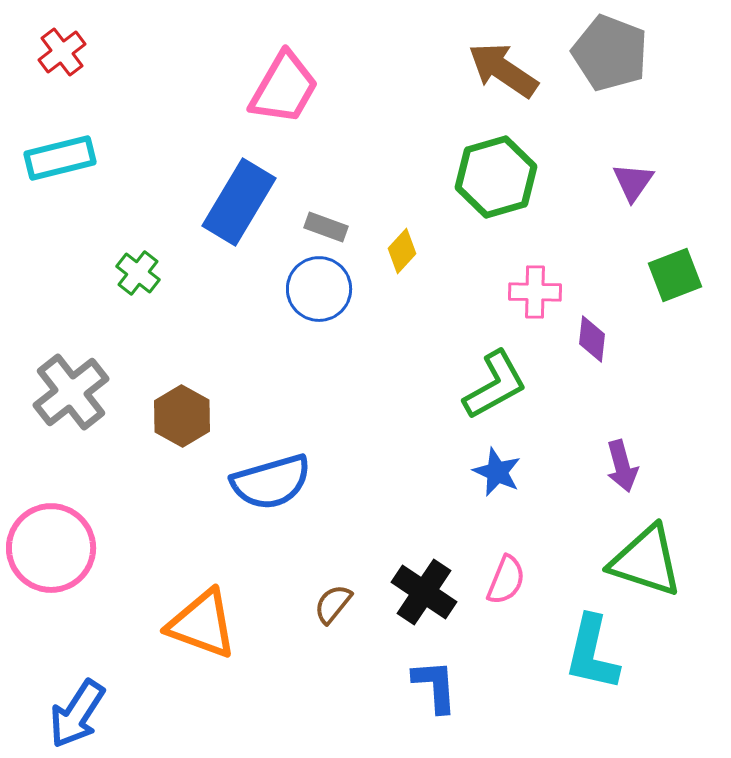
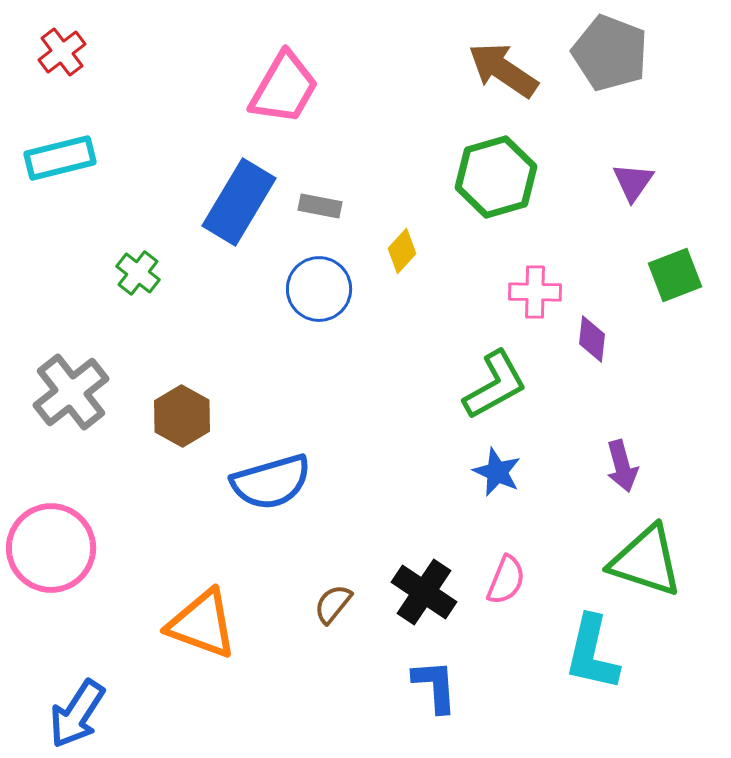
gray rectangle: moved 6 px left, 21 px up; rotated 9 degrees counterclockwise
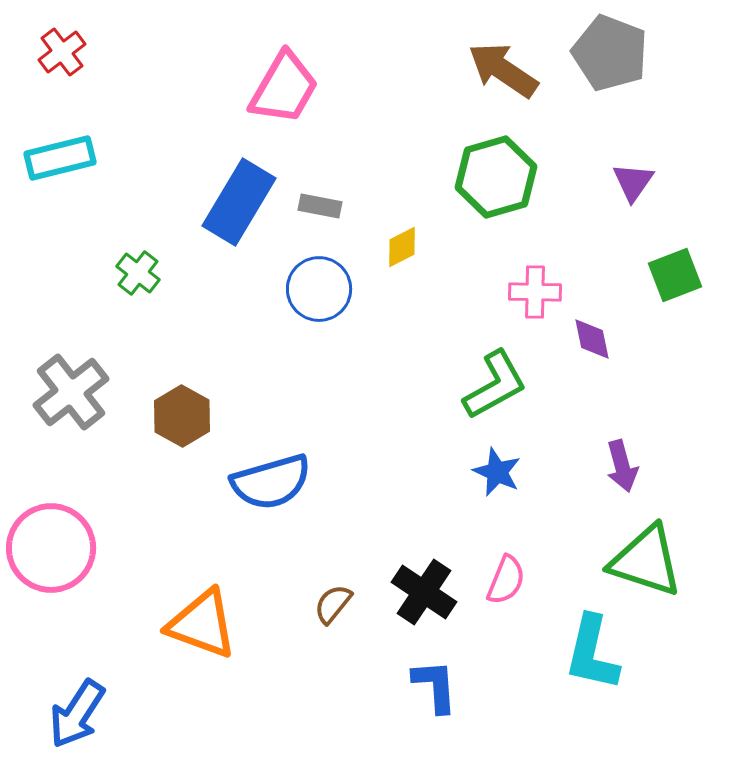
yellow diamond: moved 4 px up; rotated 21 degrees clockwise
purple diamond: rotated 18 degrees counterclockwise
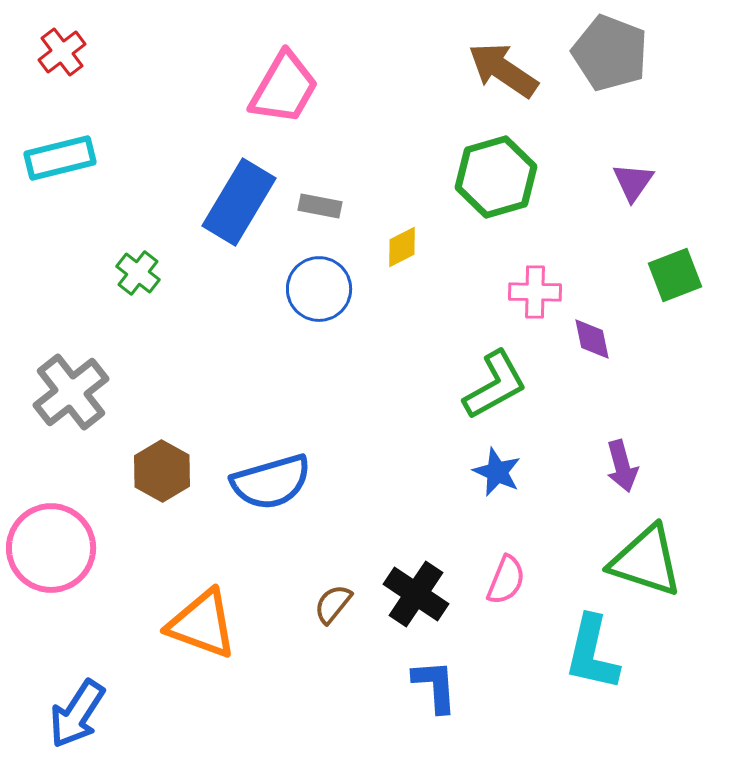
brown hexagon: moved 20 px left, 55 px down
black cross: moved 8 px left, 2 px down
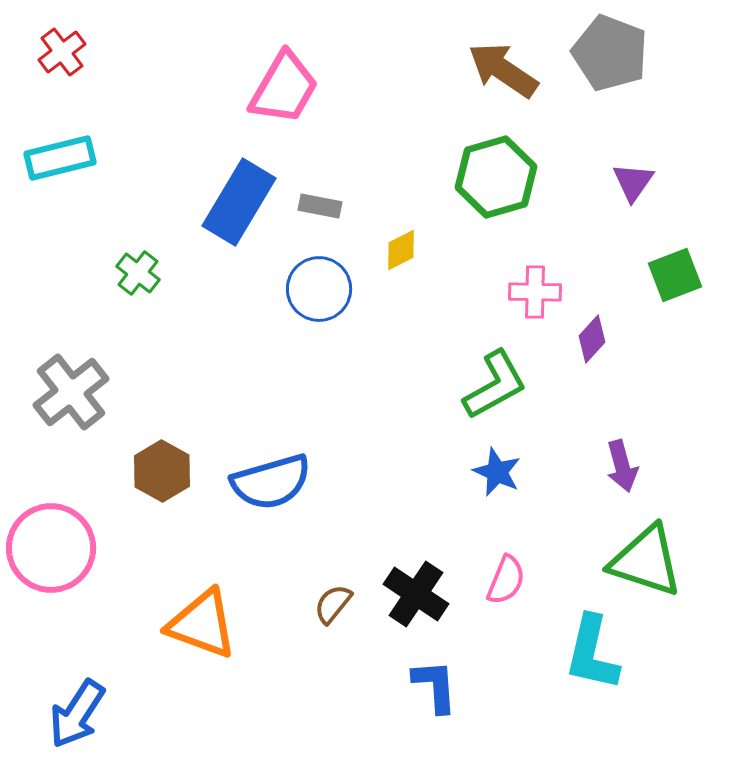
yellow diamond: moved 1 px left, 3 px down
purple diamond: rotated 54 degrees clockwise
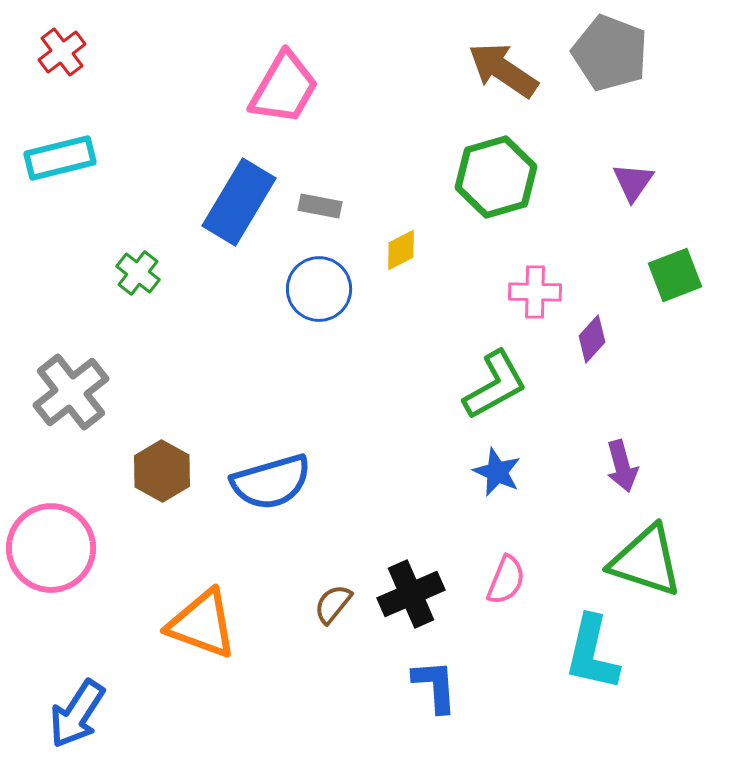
black cross: moved 5 px left; rotated 32 degrees clockwise
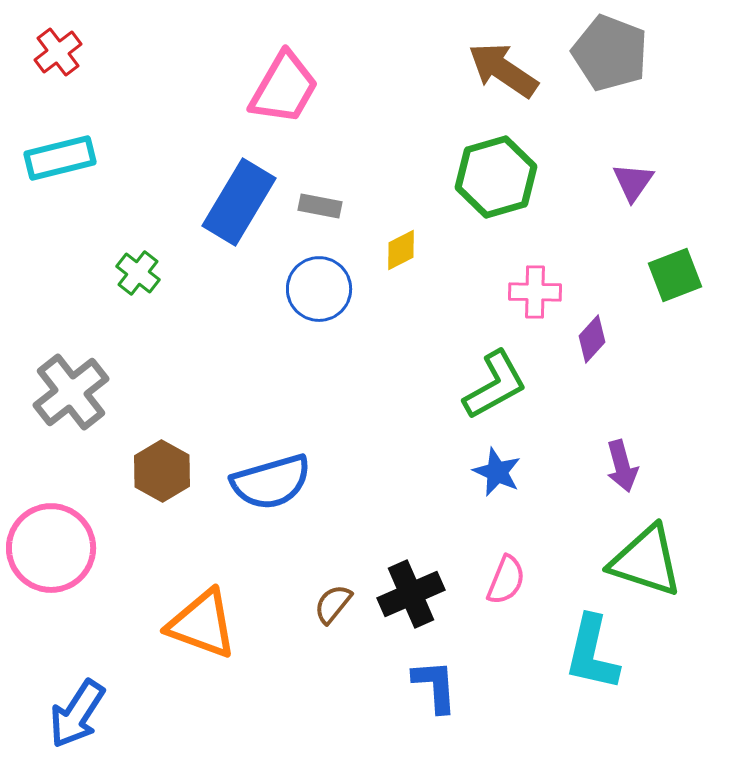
red cross: moved 4 px left
